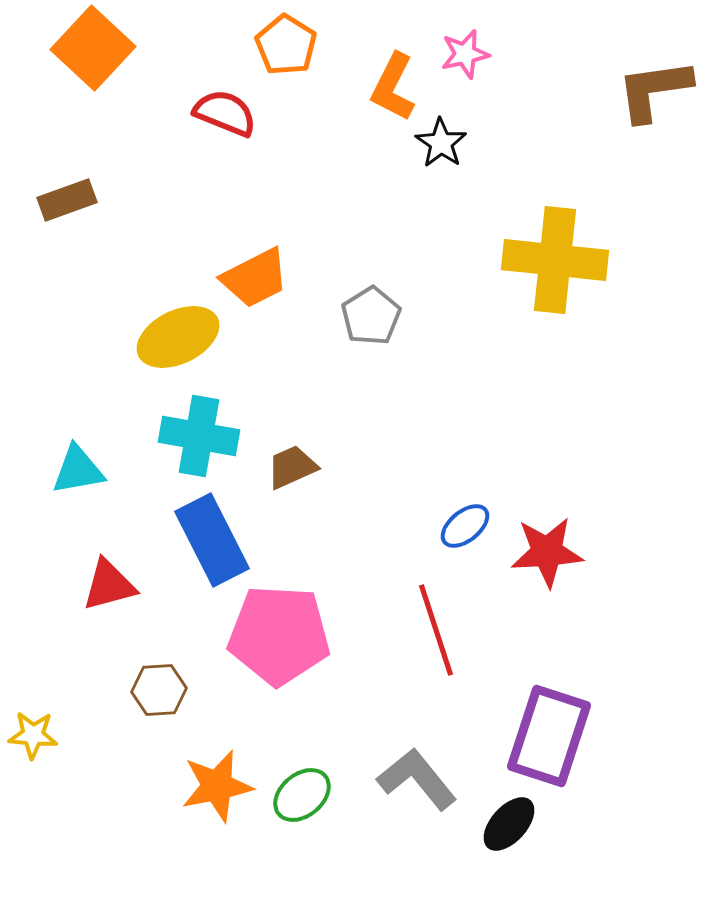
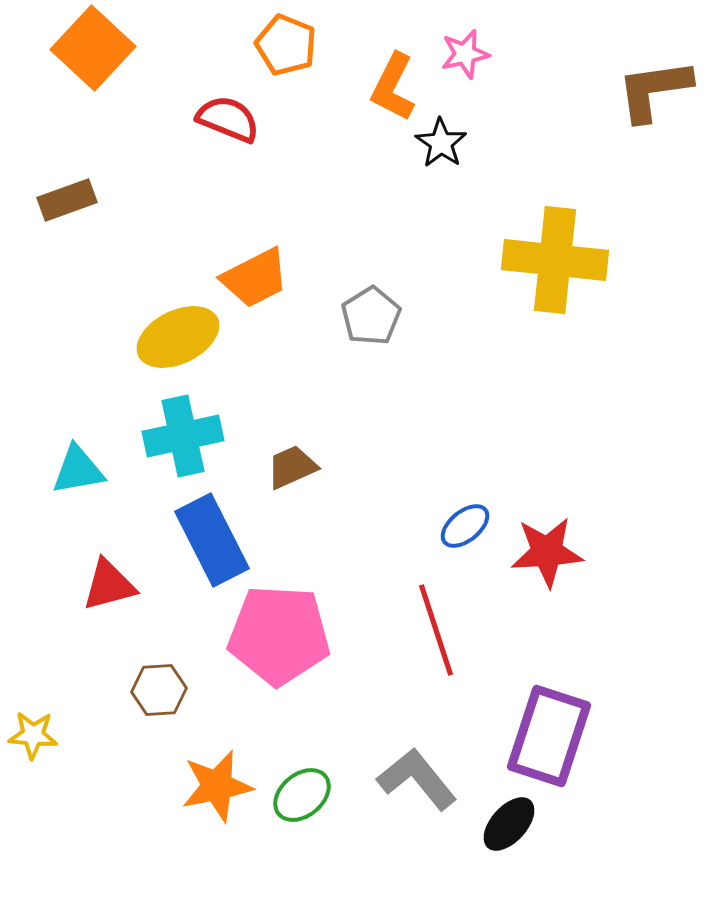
orange pentagon: rotated 10 degrees counterclockwise
red semicircle: moved 3 px right, 6 px down
cyan cross: moved 16 px left; rotated 22 degrees counterclockwise
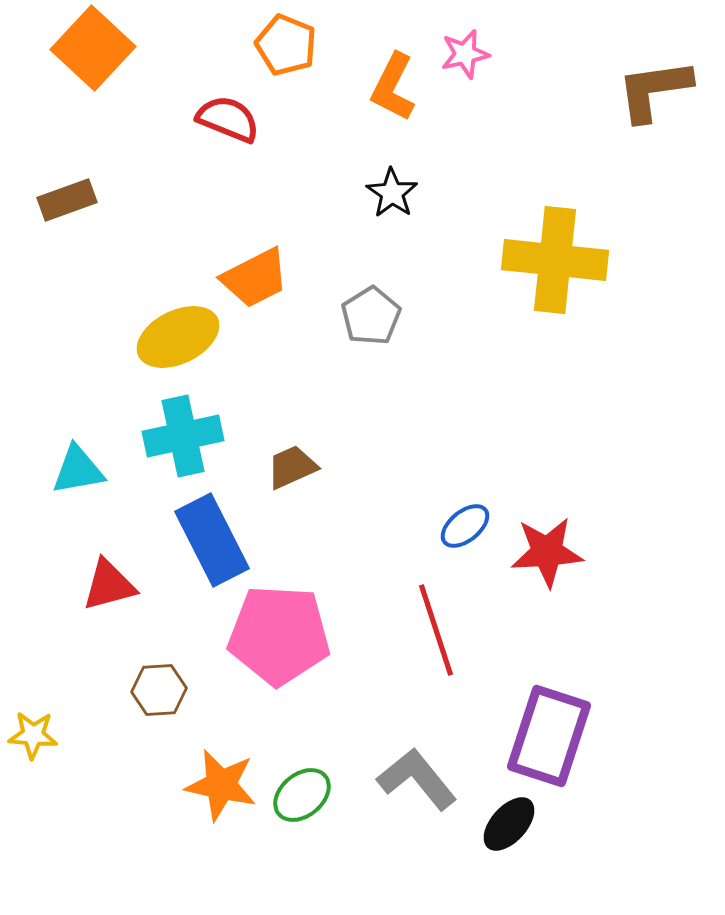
black star: moved 49 px left, 50 px down
orange star: moved 4 px right, 1 px up; rotated 24 degrees clockwise
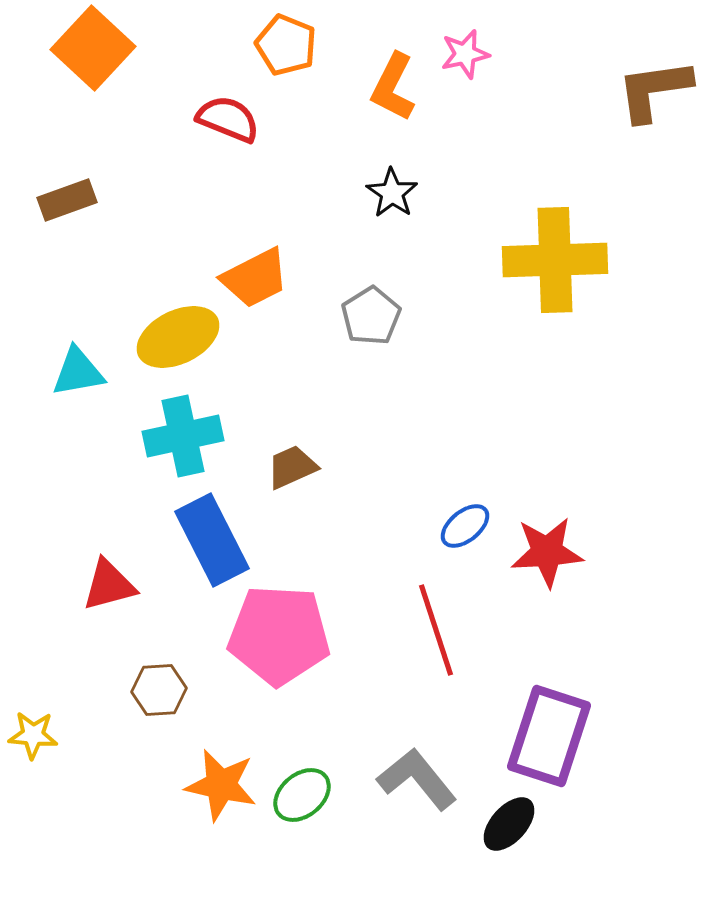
yellow cross: rotated 8 degrees counterclockwise
cyan triangle: moved 98 px up
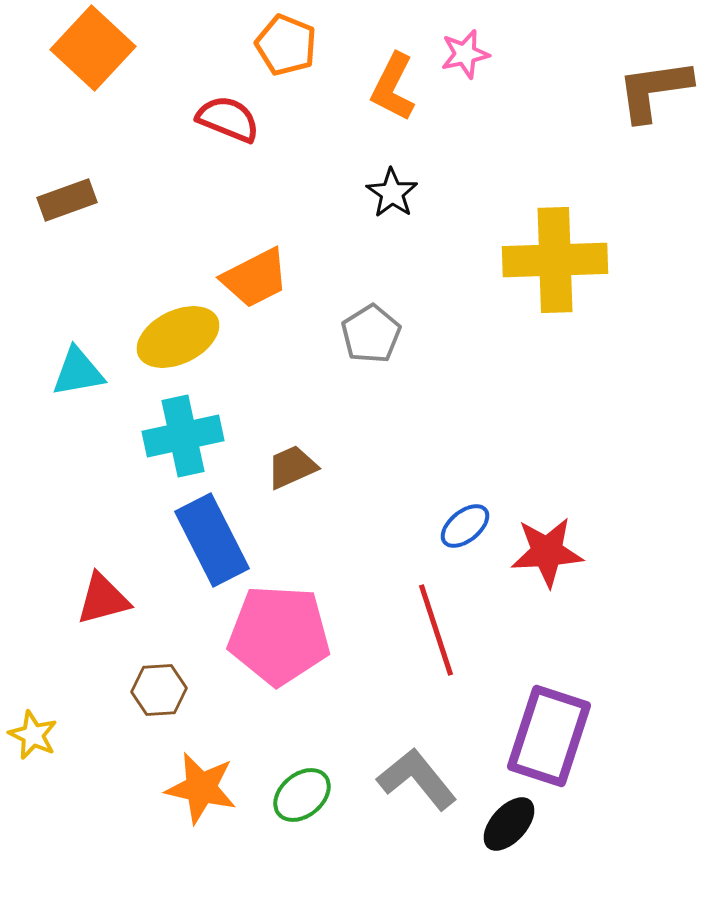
gray pentagon: moved 18 px down
red triangle: moved 6 px left, 14 px down
yellow star: rotated 21 degrees clockwise
orange star: moved 20 px left, 3 px down
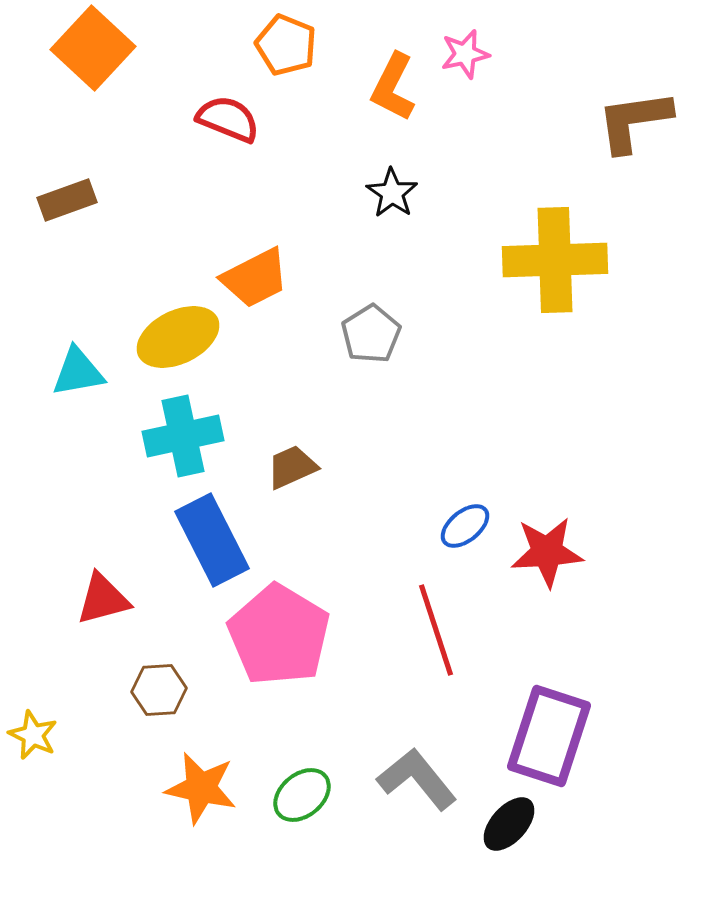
brown L-shape: moved 20 px left, 31 px down
pink pentagon: rotated 28 degrees clockwise
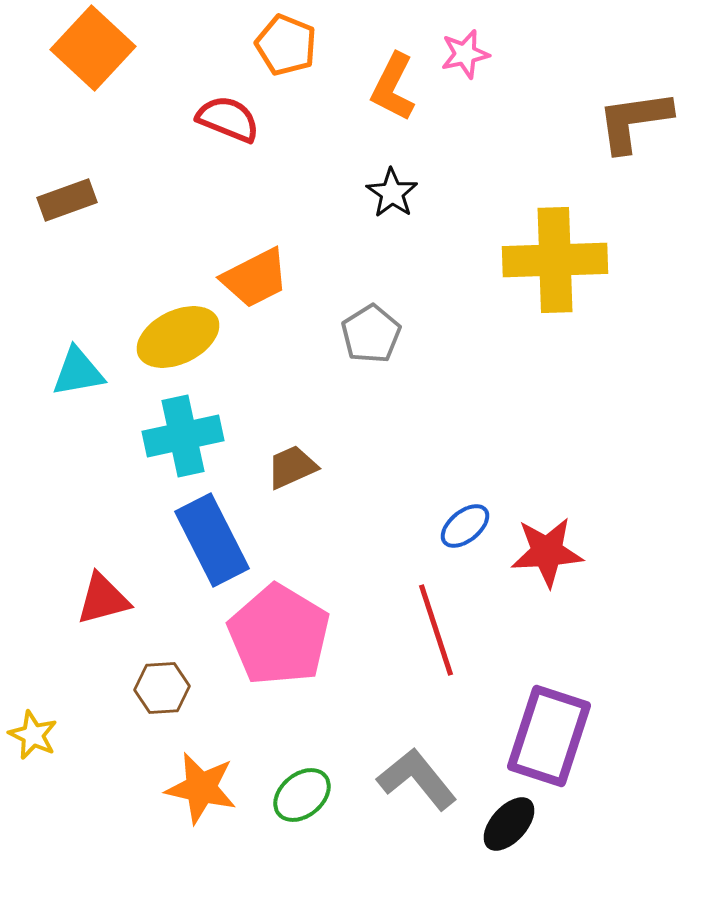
brown hexagon: moved 3 px right, 2 px up
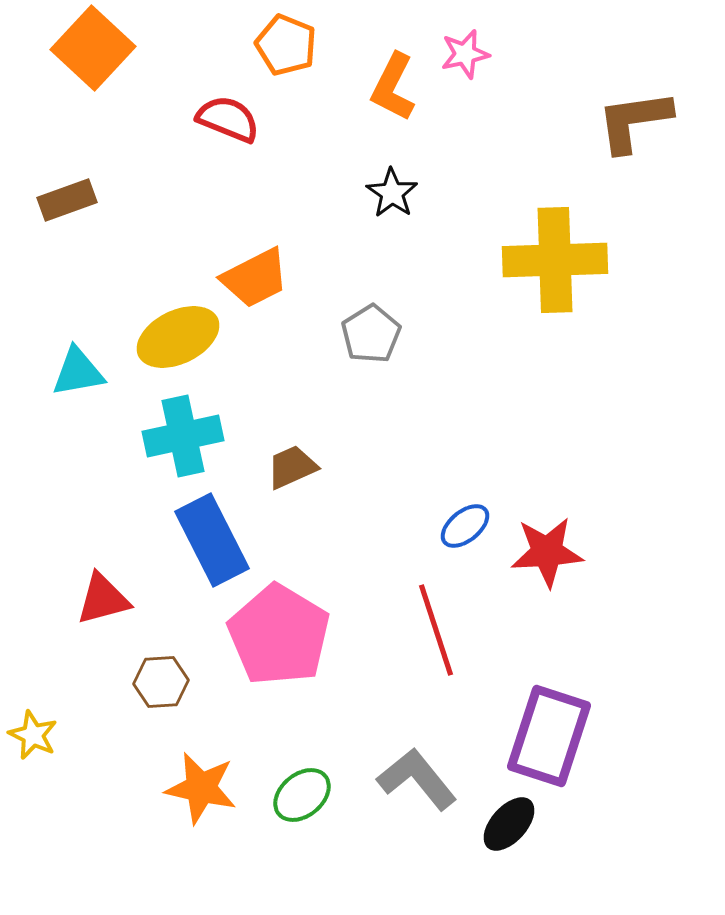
brown hexagon: moved 1 px left, 6 px up
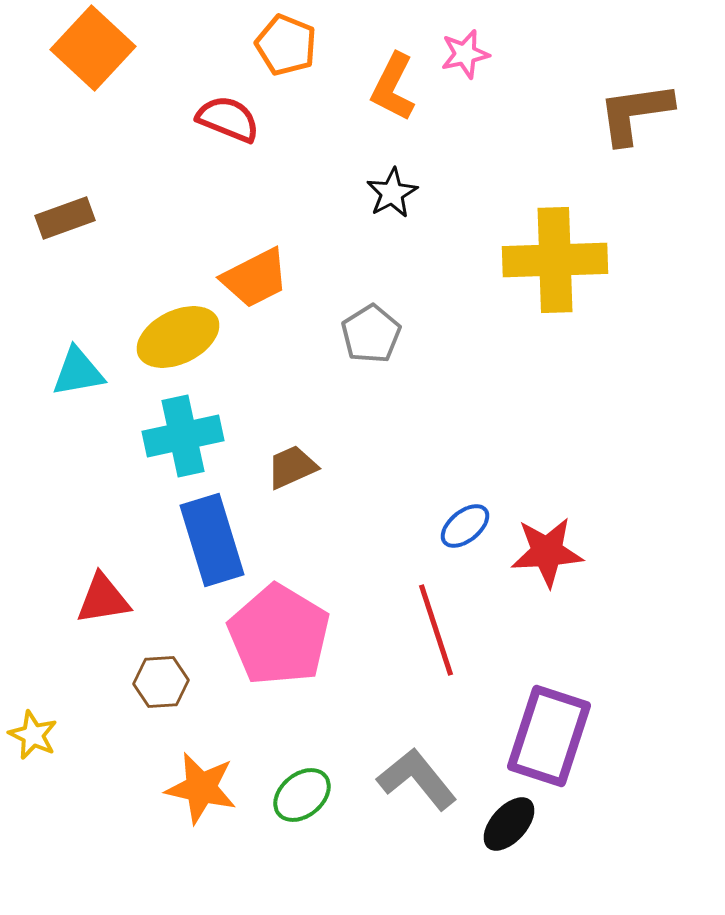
brown L-shape: moved 1 px right, 8 px up
black star: rotated 9 degrees clockwise
brown rectangle: moved 2 px left, 18 px down
blue rectangle: rotated 10 degrees clockwise
red triangle: rotated 6 degrees clockwise
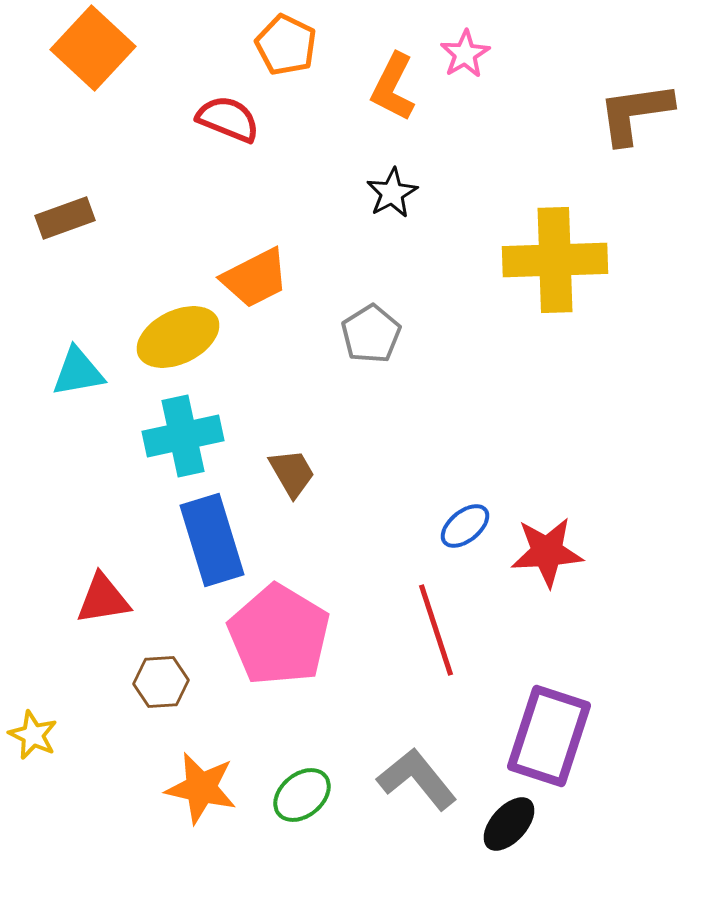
orange pentagon: rotated 4 degrees clockwise
pink star: rotated 18 degrees counterclockwise
brown trapezoid: moved 6 px down; rotated 84 degrees clockwise
